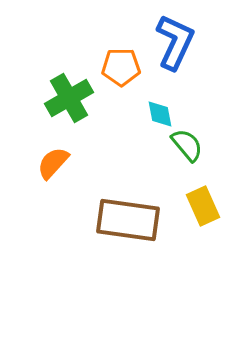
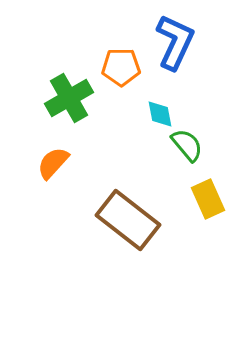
yellow rectangle: moved 5 px right, 7 px up
brown rectangle: rotated 30 degrees clockwise
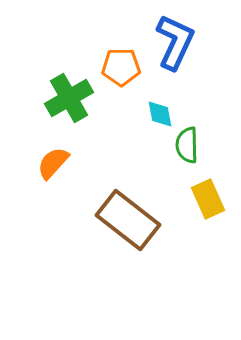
green semicircle: rotated 141 degrees counterclockwise
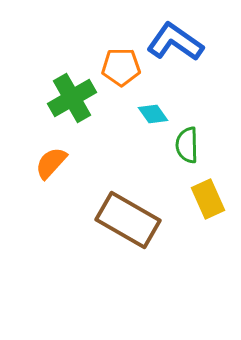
blue L-shape: rotated 80 degrees counterclockwise
green cross: moved 3 px right
cyan diamond: moved 7 px left; rotated 24 degrees counterclockwise
orange semicircle: moved 2 px left
brown rectangle: rotated 8 degrees counterclockwise
